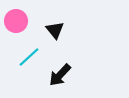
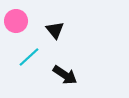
black arrow: moved 5 px right; rotated 100 degrees counterclockwise
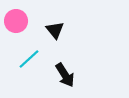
cyan line: moved 2 px down
black arrow: rotated 25 degrees clockwise
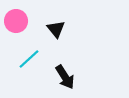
black triangle: moved 1 px right, 1 px up
black arrow: moved 2 px down
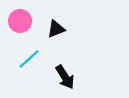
pink circle: moved 4 px right
black triangle: rotated 48 degrees clockwise
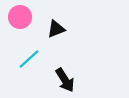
pink circle: moved 4 px up
black arrow: moved 3 px down
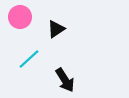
black triangle: rotated 12 degrees counterclockwise
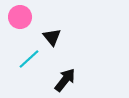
black triangle: moved 4 px left, 8 px down; rotated 36 degrees counterclockwise
black arrow: rotated 110 degrees counterclockwise
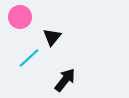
black triangle: rotated 18 degrees clockwise
cyan line: moved 1 px up
